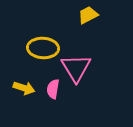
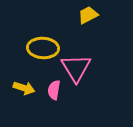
pink semicircle: moved 1 px right, 1 px down
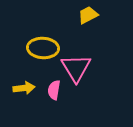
yellow arrow: rotated 25 degrees counterclockwise
